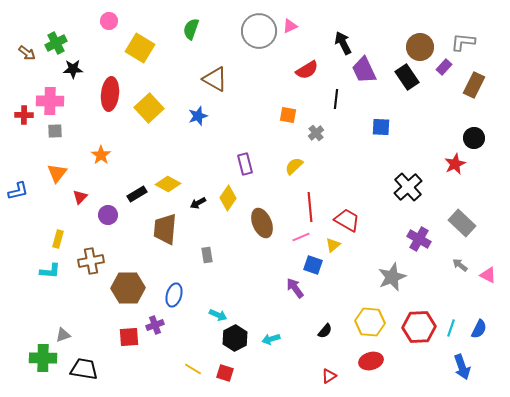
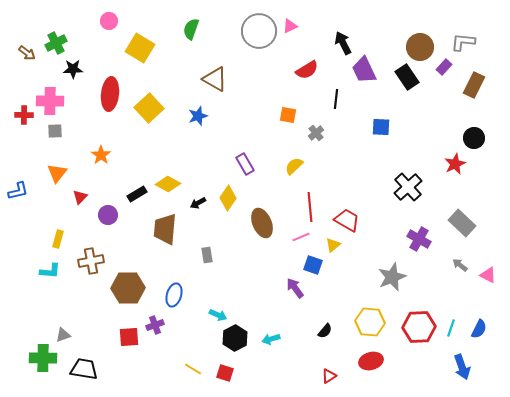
purple rectangle at (245, 164): rotated 15 degrees counterclockwise
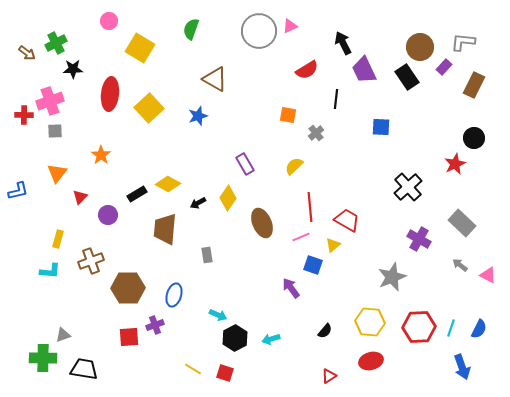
pink cross at (50, 101): rotated 20 degrees counterclockwise
brown cross at (91, 261): rotated 10 degrees counterclockwise
purple arrow at (295, 288): moved 4 px left
